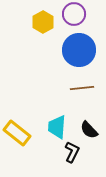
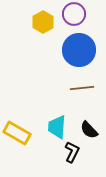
yellow rectangle: rotated 8 degrees counterclockwise
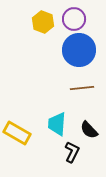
purple circle: moved 5 px down
yellow hexagon: rotated 10 degrees counterclockwise
cyan trapezoid: moved 3 px up
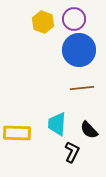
yellow rectangle: rotated 28 degrees counterclockwise
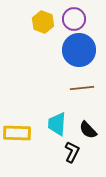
black semicircle: moved 1 px left
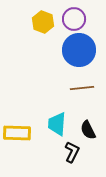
black semicircle: rotated 18 degrees clockwise
